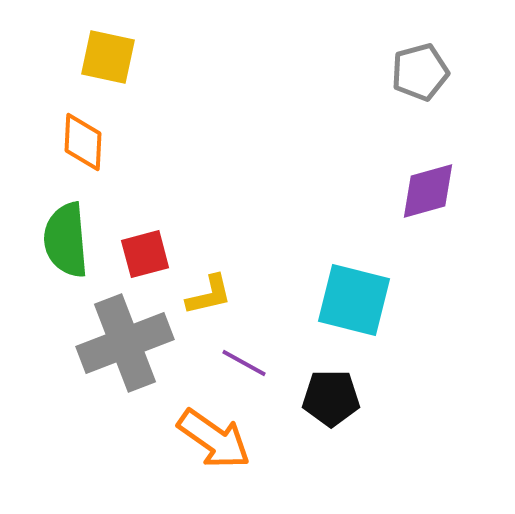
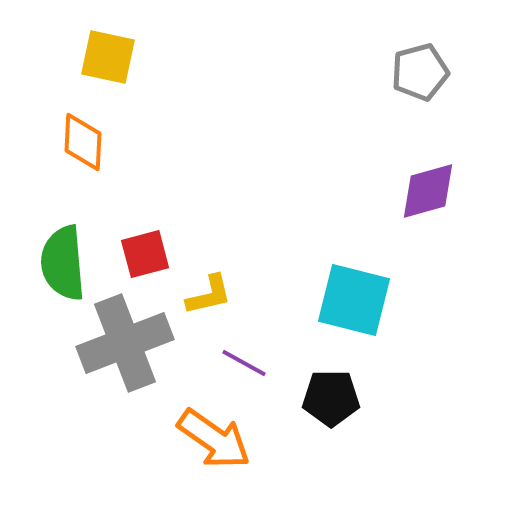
green semicircle: moved 3 px left, 23 px down
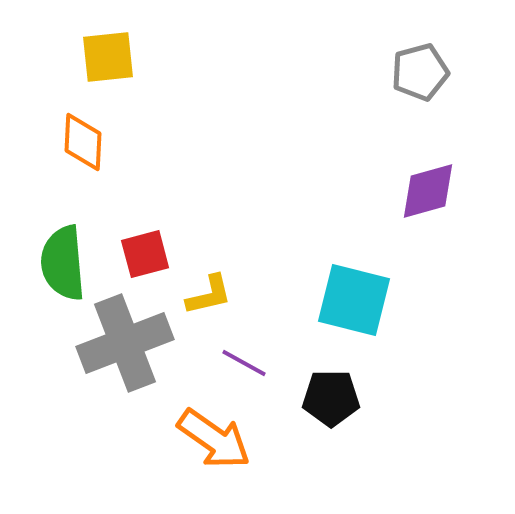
yellow square: rotated 18 degrees counterclockwise
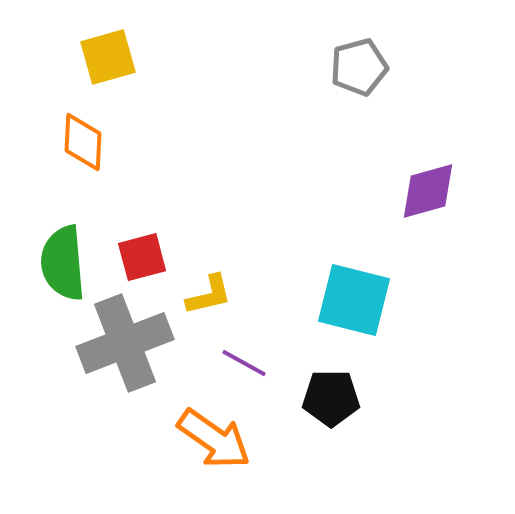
yellow square: rotated 10 degrees counterclockwise
gray pentagon: moved 61 px left, 5 px up
red square: moved 3 px left, 3 px down
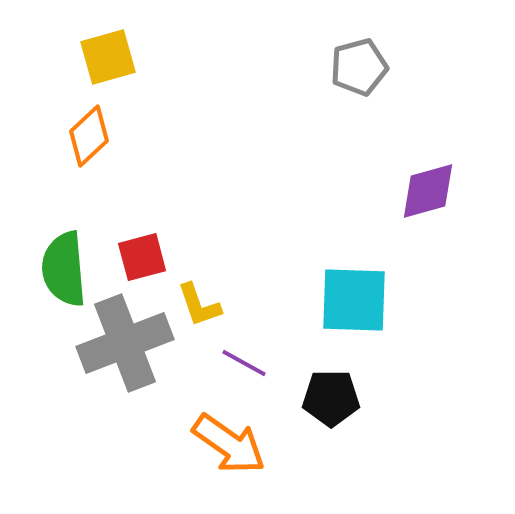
orange diamond: moved 6 px right, 6 px up; rotated 44 degrees clockwise
green semicircle: moved 1 px right, 6 px down
yellow L-shape: moved 10 px left, 10 px down; rotated 84 degrees clockwise
cyan square: rotated 12 degrees counterclockwise
orange arrow: moved 15 px right, 5 px down
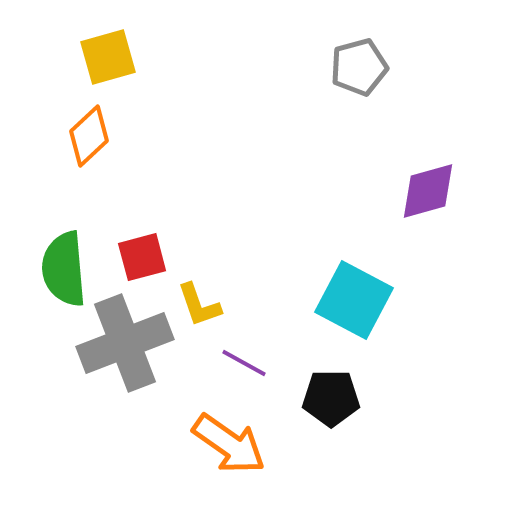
cyan square: rotated 26 degrees clockwise
